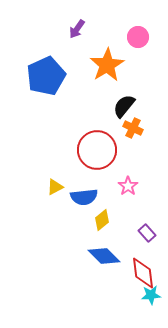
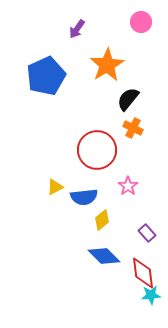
pink circle: moved 3 px right, 15 px up
black semicircle: moved 4 px right, 7 px up
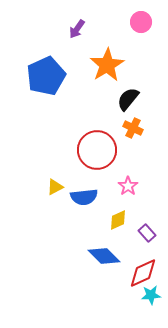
yellow diamond: moved 16 px right; rotated 15 degrees clockwise
red diamond: rotated 72 degrees clockwise
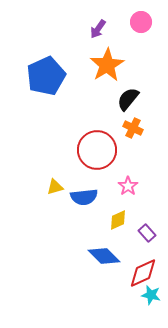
purple arrow: moved 21 px right
yellow triangle: rotated 12 degrees clockwise
cyan star: rotated 18 degrees clockwise
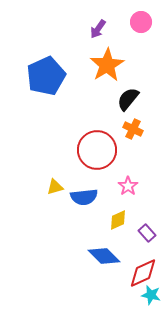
orange cross: moved 1 px down
